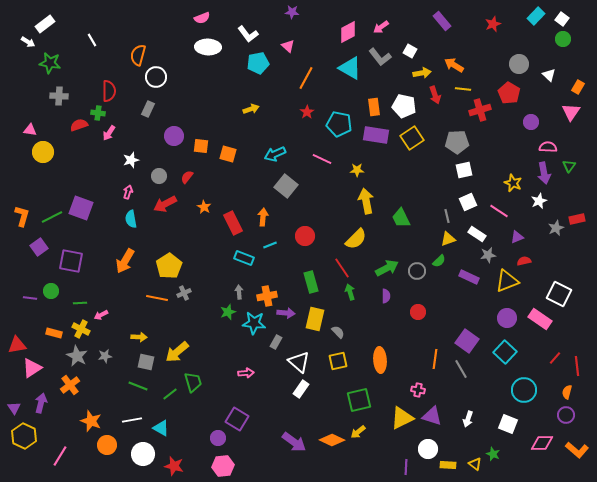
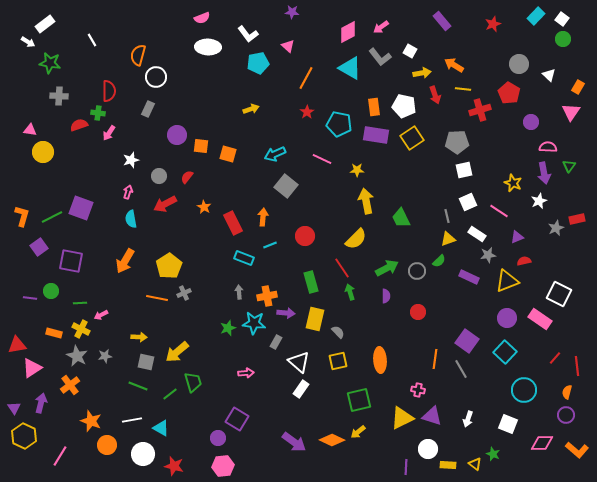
purple circle at (174, 136): moved 3 px right, 1 px up
green star at (228, 312): moved 16 px down
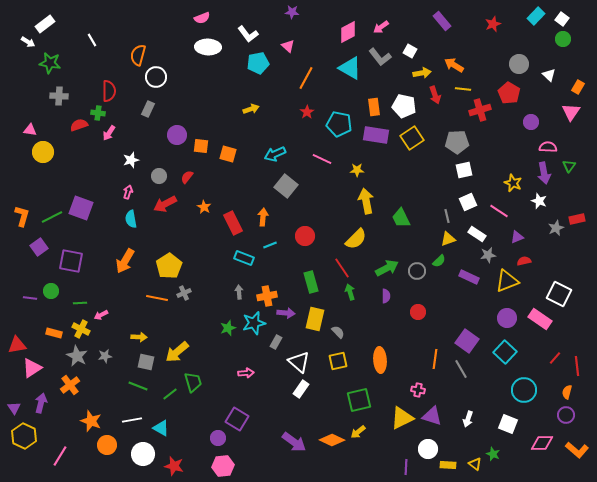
white star at (539, 201): rotated 28 degrees counterclockwise
cyan star at (254, 323): rotated 20 degrees counterclockwise
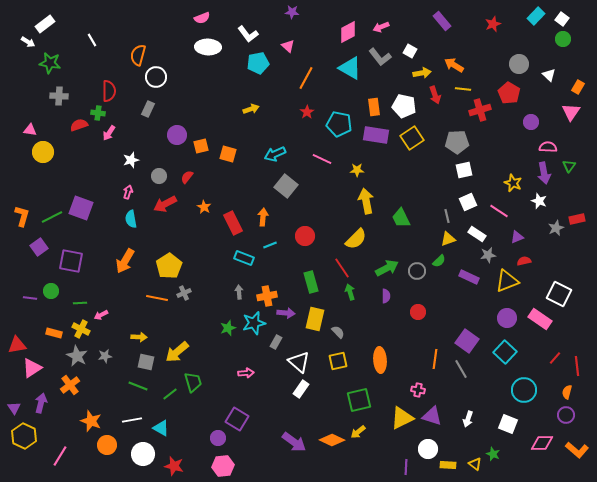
pink arrow at (381, 27): rotated 14 degrees clockwise
orange square at (201, 146): rotated 21 degrees counterclockwise
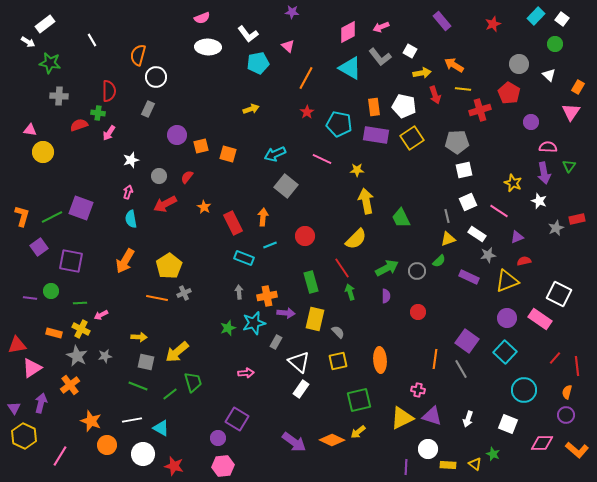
green circle at (563, 39): moved 8 px left, 5 px down
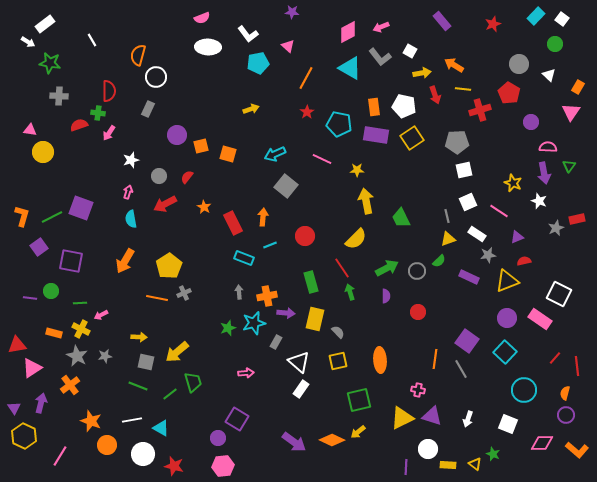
orange semicircle at (567, 392): moved 2 px left, 1 px down
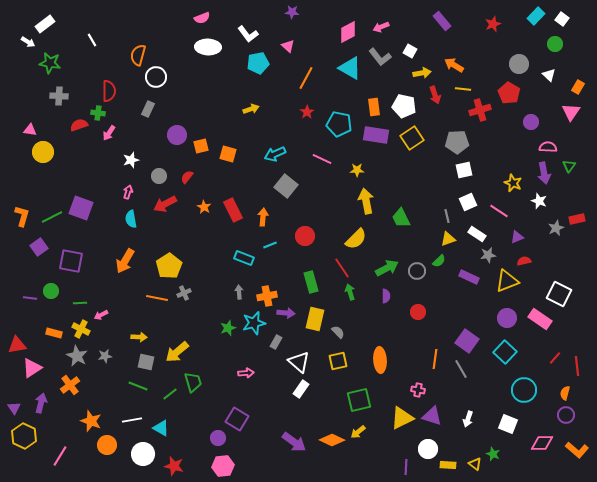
red rectangle at (233, 223): moved 13 px up
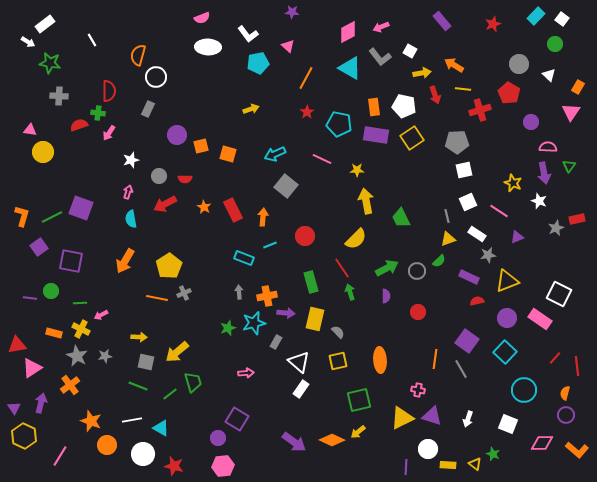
red semicircle at (187, 177): moved 2 px left, 2 px down; rotated 128 degrees counterclockwise
red semicircle at (524, 261): moved 47 px left, 40 px down
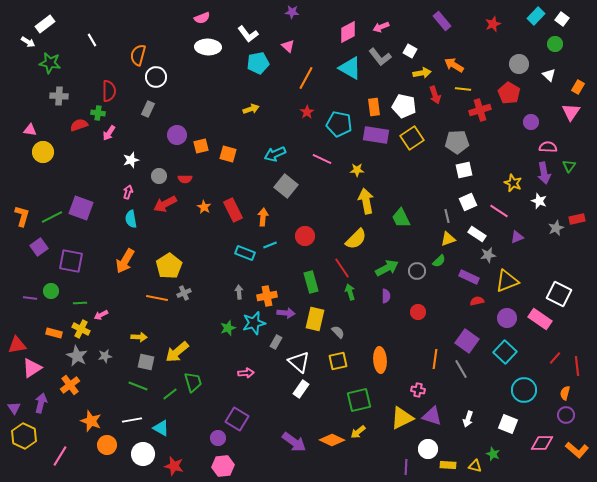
cyan rectangle at (244, 258): moved 1 px right, 5 px up
yellow triangle at (475, 464): moved 2 px down; rotated 24 degrees counterclockwise
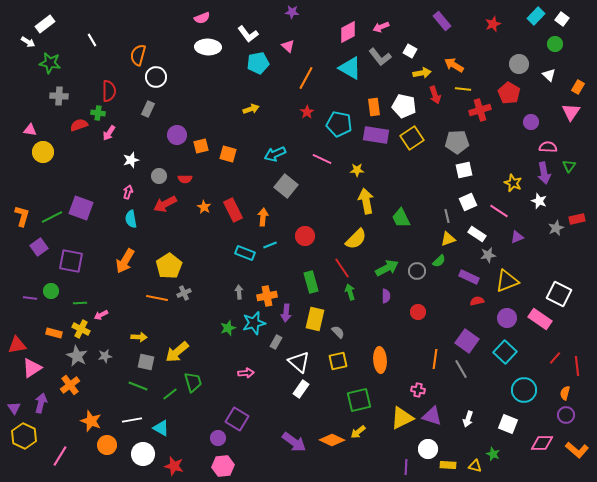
purple arrow at (286, 313): rotated 90 degrees clockwise
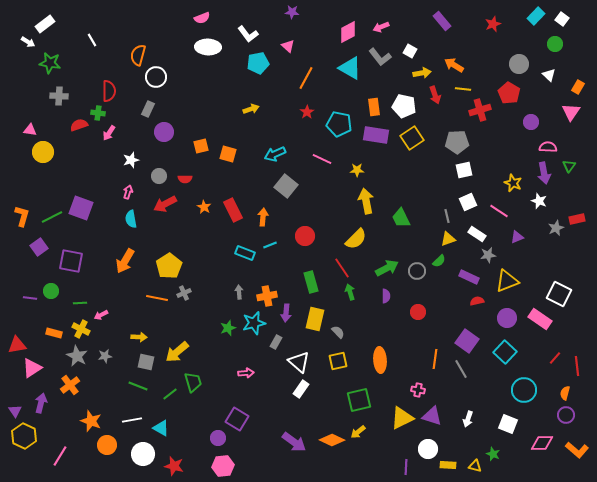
purple circle at (177, 135): moved 13 px left, 3 px up
purple triangle at (14, 408): moved 1 px right, 3 px down
